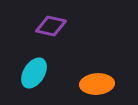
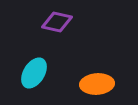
purple diamond: moved 6 px right, 4 px up
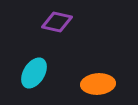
orange ellipse: moved 1 px right
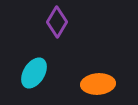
purple diamond: rotated 72 degrees counterclockwise
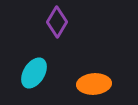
orange ellipse: moved 4 px left
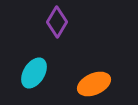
orange ellipse: rotated 20 degrees counterclockwise
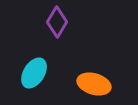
orange ellipse: rotated 40 degrees clockwise
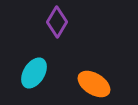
orange ellipse: rotated 16 degrees clockwise
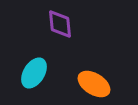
purple diamond: moved 3 px right, 2 px down; rotated 36 degrees counterclockwise
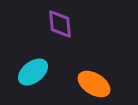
cyan ellipse: moved 1 px left, 1 px up; rotated 20 degrees clockwise
